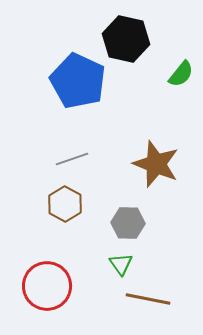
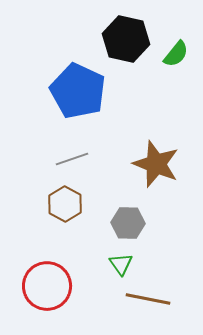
green semicircle: moved 5 px left, 20 px up
blue pentagon: moved 10 px down
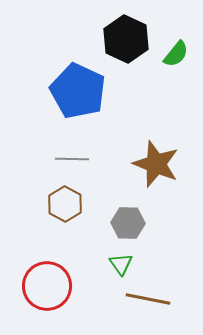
black hexagon: rotated 12 degrees clockwise
gray line: rotated 20 degrees clockwise
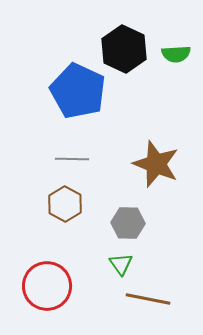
black hexagon: moved 2 px left, 10 px down
green semicircle: rotated 48 degrees clockwise
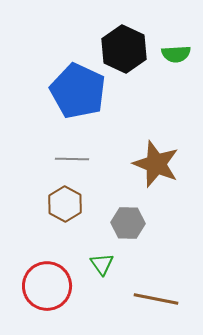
green triangle: moved 19 px left
brown line: moved 8 px right
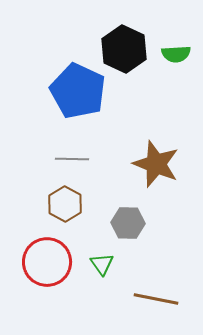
red circle: moved 24 px up
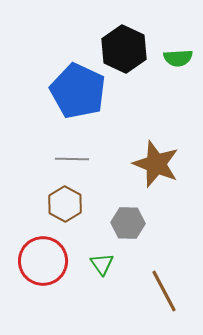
green semicircle: moved 2 px right, 4 px down
red circle: moved 4 px left, 1 px up
brown line: moved 8 px right, 8 px up; rotated 51 degrees clockwise
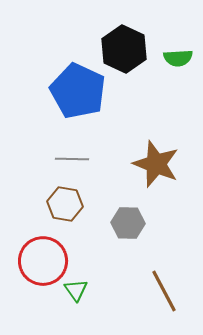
brown hexagon: rotated 20 degrees counterclockwise
green triangle: moved 26 px left, 26 px down
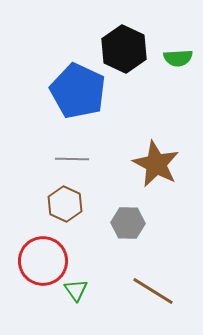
brown star: rotated 6 degrees clockwise
brown hexagon: rotated 16 degrees clockwise
brown line: moved 11 px left; rotated 30 degrees counterclockwise
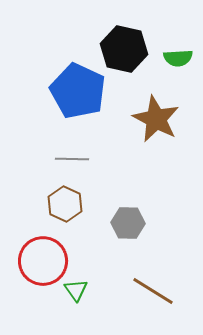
black hexagon: rotated 12 degrees counterclockwise
brown star: moved 45 px up
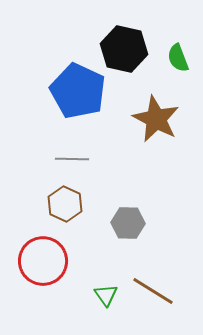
green semicircle: rotated 72 degrees clockwise
green triangle: moved 30 px right, 5 px down
